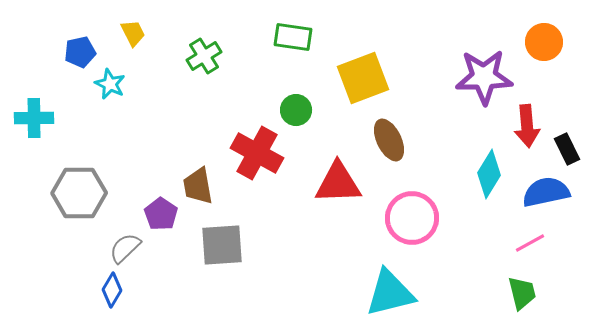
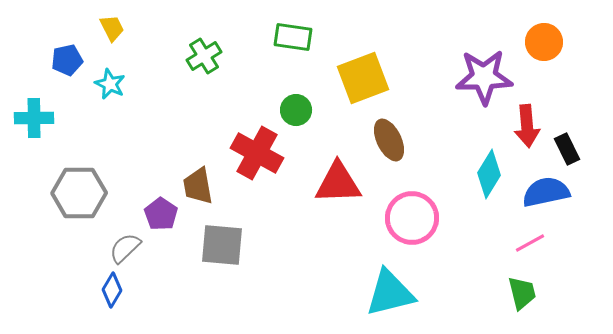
yellow trapezoid: moved 21 px left, 5 px up
blue pentagon: moved 13 px left, 8 px down
gray square: rotated 9 degrees clockwise
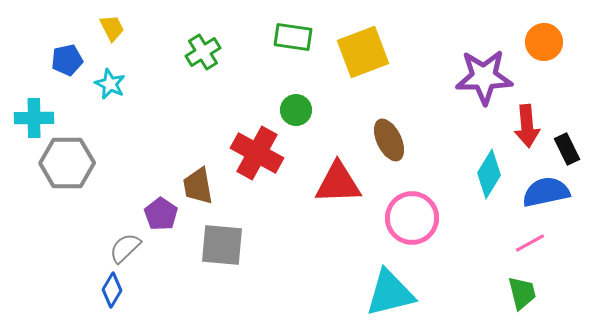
green cross: moved 1 px left, 4 px up
yellow square: moved 26 px up
gray hexagon: moved 12 px left, 30 px up
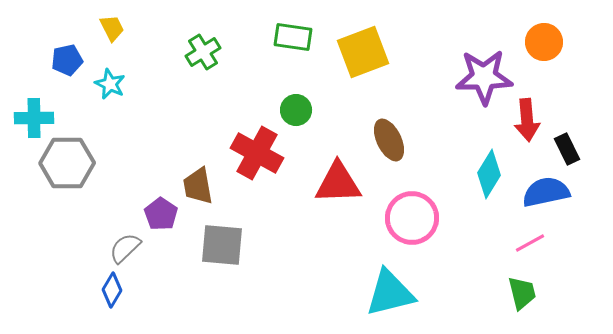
red arrow: moved 6 px up
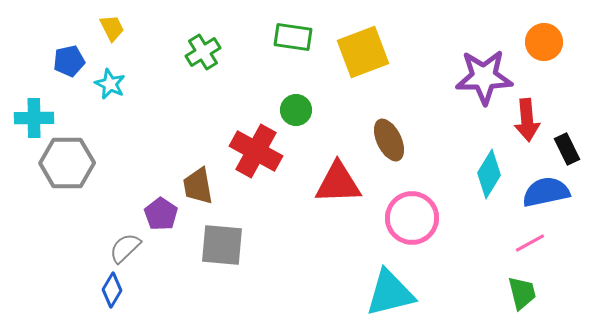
blue pentagon: moved 2 px right, 1 px down
red cross: moved 1 px left, 2 px up
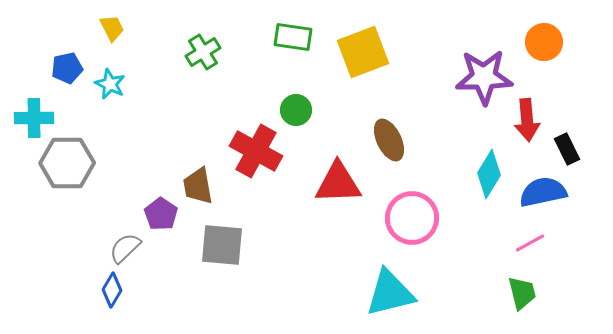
blue pentagon: moved 2 px left, 7 px down
blue semicircle: moved 3 px left
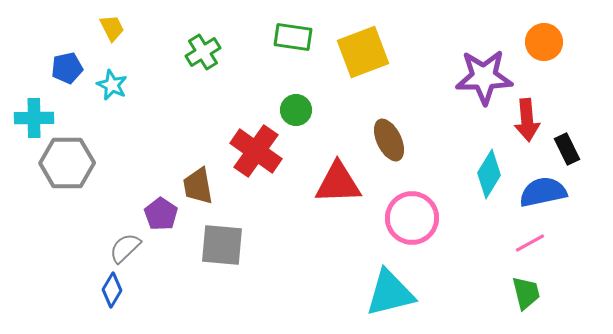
cyan star: moved 2 px right, 1 px down
red cross: rotated 6 degrees clockwise
green trapezoid: moved 4 px right
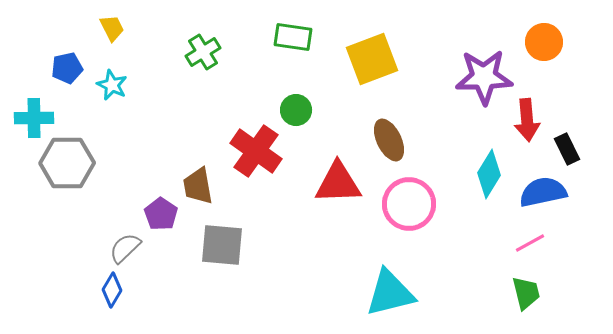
yellow square: moved 9 px right, 7 px down
pink circle: moved 3 px left, 14 px up
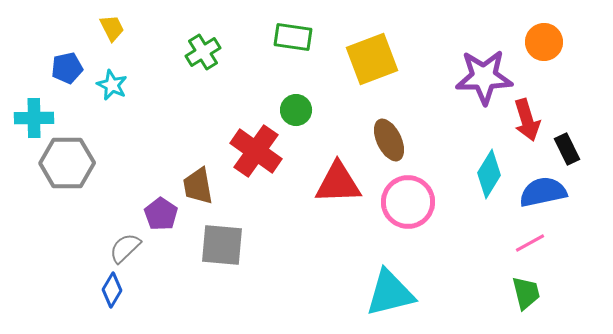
red arrow: rotated 12 degrees counterclockwise
pink circle: moved 1 px left, 2 px up
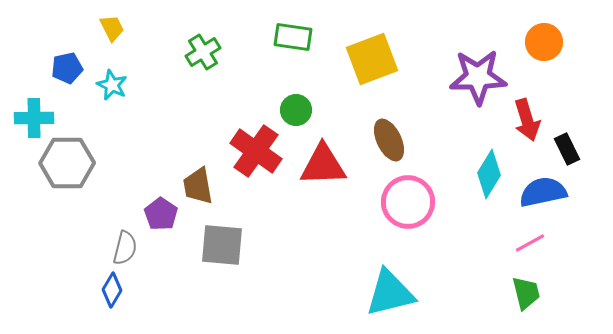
purple star: moved 6 px left
red triangle: moved 15 px left, 18 px up
gray semicircle: rotated 148 degrees clockwise
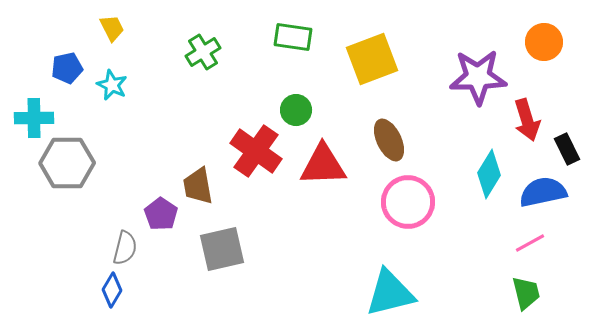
gray square: moved 4 px down; rotated 18 degrees counterclockwise
